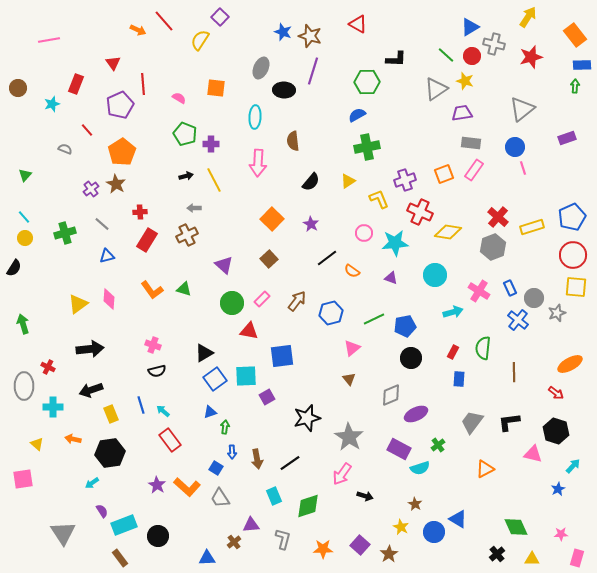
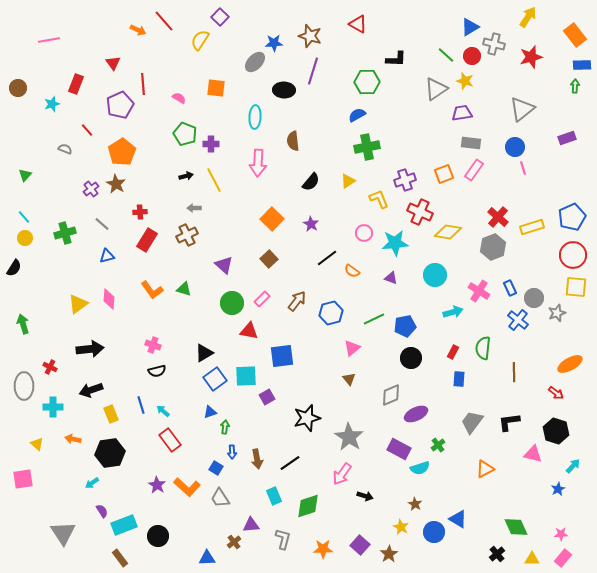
blue star at (283, 32): moved 9 px left, 11 px down; rotated 24 degrees counterclockwise
gray ellipse at (261, 68): moved 6 px left, 6 px up; rotated 20 degrees clockwise
red cross at (48, 367): moved 2 px right
pink rectangle at (577, 558): moved 14 px left; rotated 24 degrees clockwise
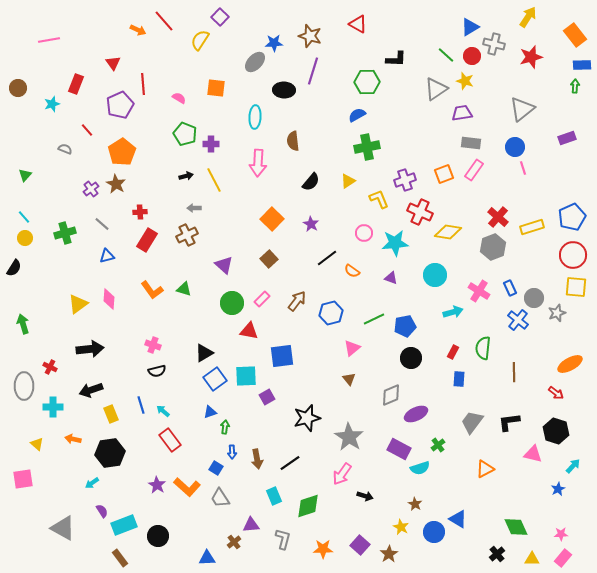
gray triangle at (63, 533): moved 5 px up; rotated 28 degrees counterclockwise
